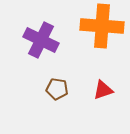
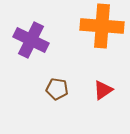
purple cross: moved 10 px left
red triangle: rotated 15 degrees counterclockwise
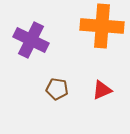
red triangle: moved 1 px left; rotated 10 degrees clockwise
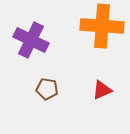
brown pentagon: moved 10 px left
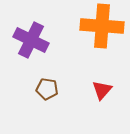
red triangle: rotated 25 degrees counterclockwise
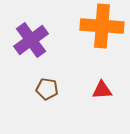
purple cross: rotated 28 degrees clockwise
red triangle: rotated 45 degrees clockwise
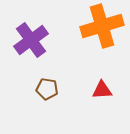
orange cross: rotated 21 degrees counterclockwise
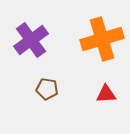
orange cross: moved 13 px down
red triangle: moved 4 px right, 4 px down
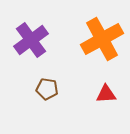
orange cross: rotated 12 degrees counterclockwise
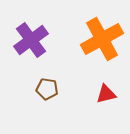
red triangle: rotated 10 degrees counterclockwise
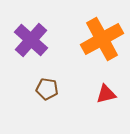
purple cross: rotated 12 degrees counterclockwise
